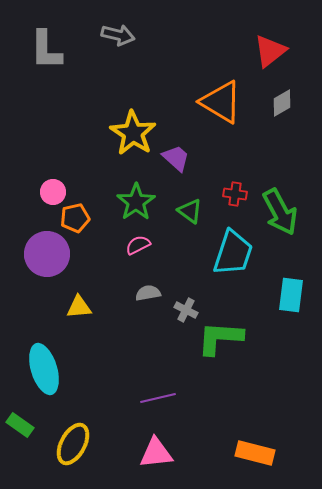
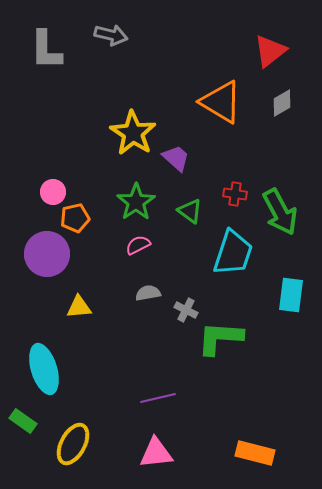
gray arrow: moved 7 px left
green rectangle: moved 3 px right, 4 px up
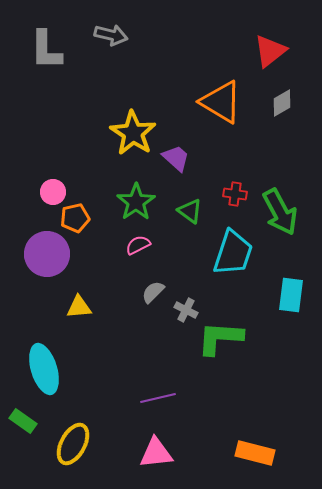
gray semicircle: moved 5 px right, 1 px up; rotated 35 degrees counterclockwise
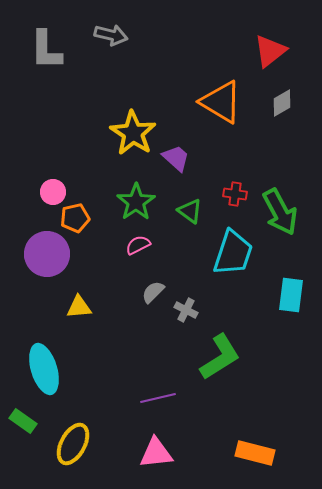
green L-shape: moved 19 px down; rotated 144 degrees clockwise
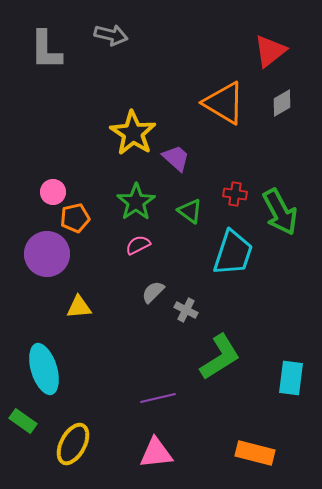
orange triangle: moved 3 px right, 1 px down
cyan rectangle: moved 83 px down
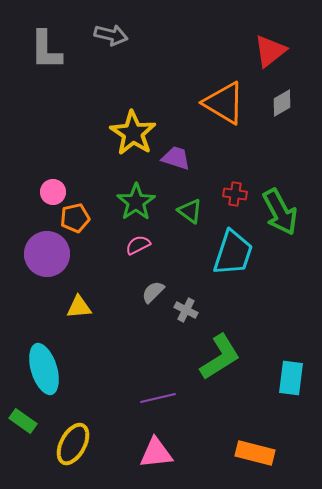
purple trapezoid: rotated 24 degrees counterclockwise
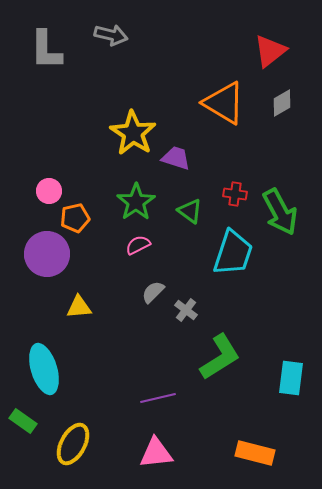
pink circle: moved 4 px left, 1 px up
gray cross: rotated 10 degrees clockwise
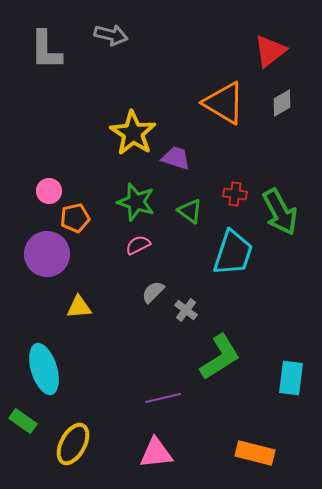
green star: rotated 21 degrees counterclockwise
purple line: moved 5 px right
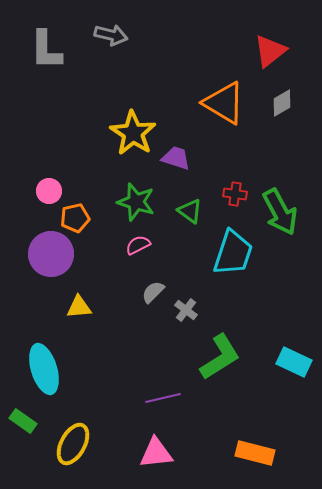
purple circle: moved 4 px right
cyan rectangle: moved 3 px right, 16 px up; rotated 72 degrees counterclockwise
